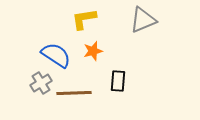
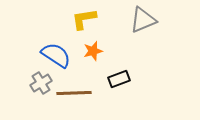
black rectangle: moved 1 px right, 2 px up; rotated 65 degrees clockwise
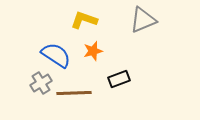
yellow L-shape: moved 1 px down; rotated 28 degrees clockwise
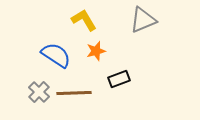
yellow L-shape: rotated 40 degrees clockwise
orange star: moved 3 px right
gray cross: moved 2 px left, 9 px down; rotated 15 degrees counterclockwise
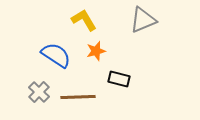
black rectangle: rotated 35 degrees clockwise
brown line: moved 4 px right, 4 px down
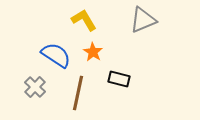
orange star: moved 3 px left, 1 px down; rotated 24 degrees counterclockwise
gray cross: moved 4 px left, 5 px up
brown line: moved 4 px up; rotated 76 degrees counterclockwise
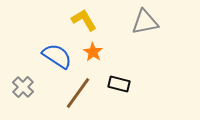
gray triangle: moved 2 px right, 2 px down; rotated 12 degrees clockwise
blue semicircle: moved 1 px right, 1 px down
black rectangle: moved 5 px down
gray cross: moved 12 px left
brown line: rotated 24 degrees clockwise
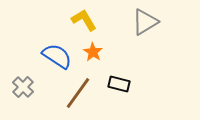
gray triangle: rotated 20 degrees counterclockwise
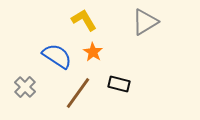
gray cross: moved 2 px right
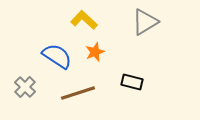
yellow L-shape: rotated 16 degrees counterclockwise
orange star: moved 2 px right; rotated 18 degrees clockwise
black rectangle: moved 13 px right, 2 px up
brown line: rotated 36 degrees clockwise
